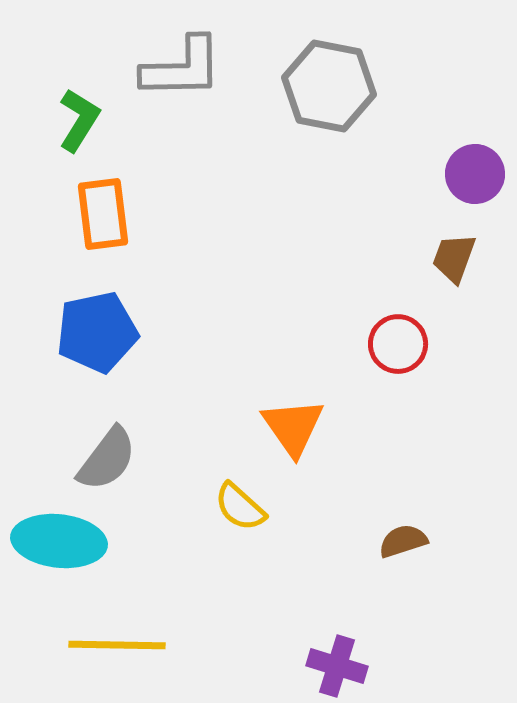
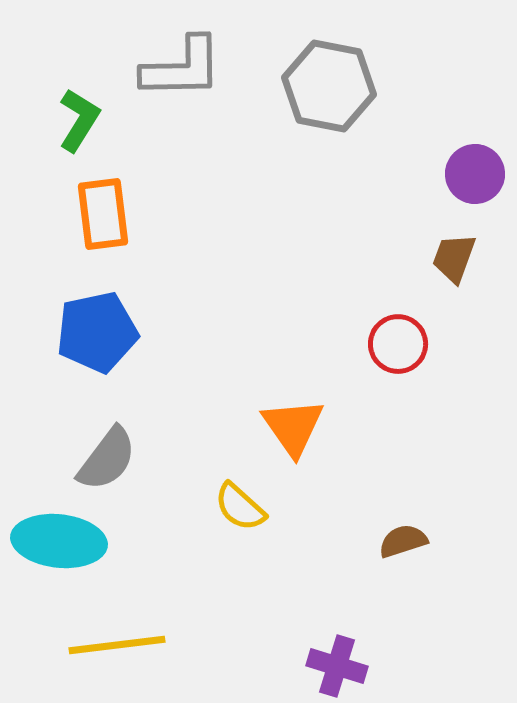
yellow line: rotated 8 degrees counterclockwise
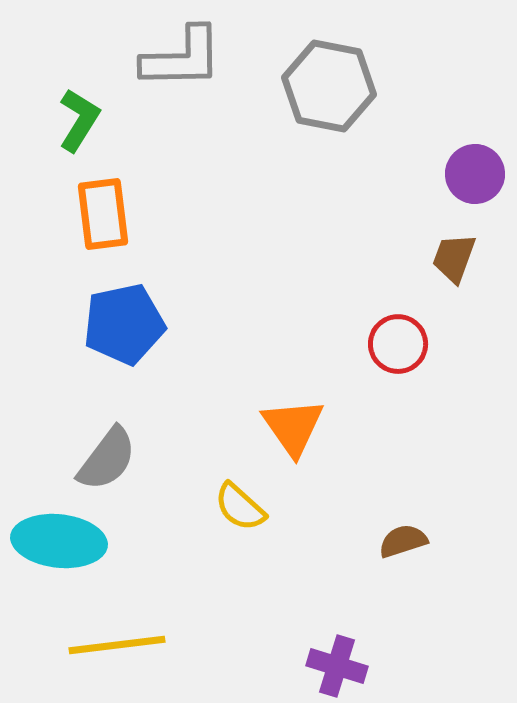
gray L-shape: moved 10 px up
blue pentagon: moved 27 px right, 8 px up
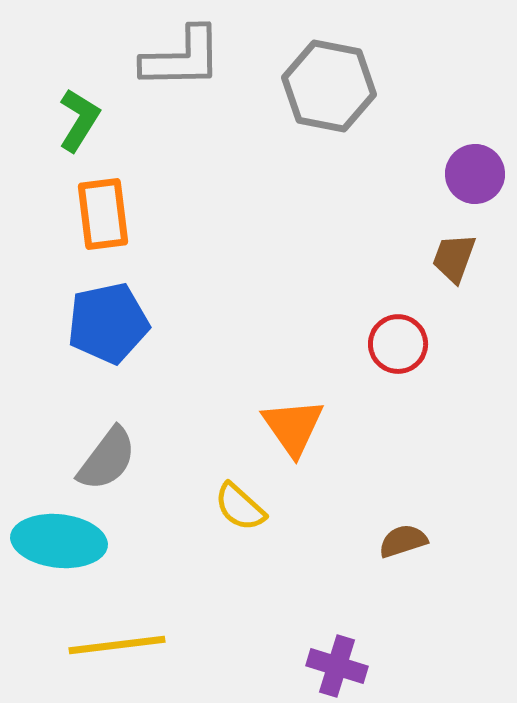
blue pentagon: moved 16 px left, 1 px up
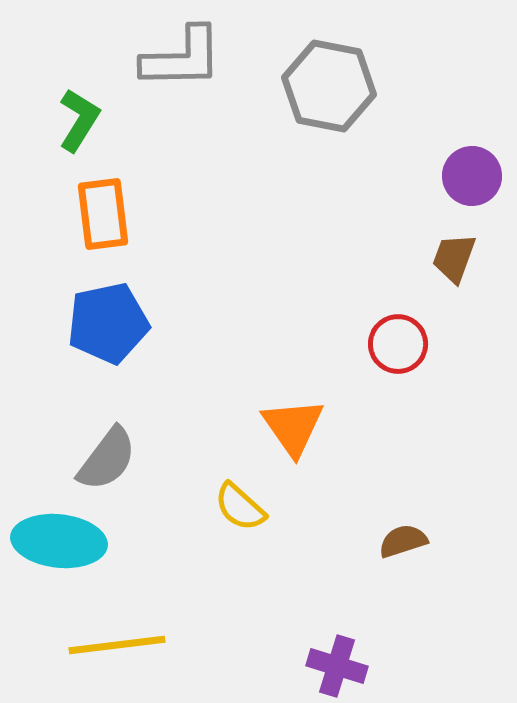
purple circle: moved 3 px left, 2 px down
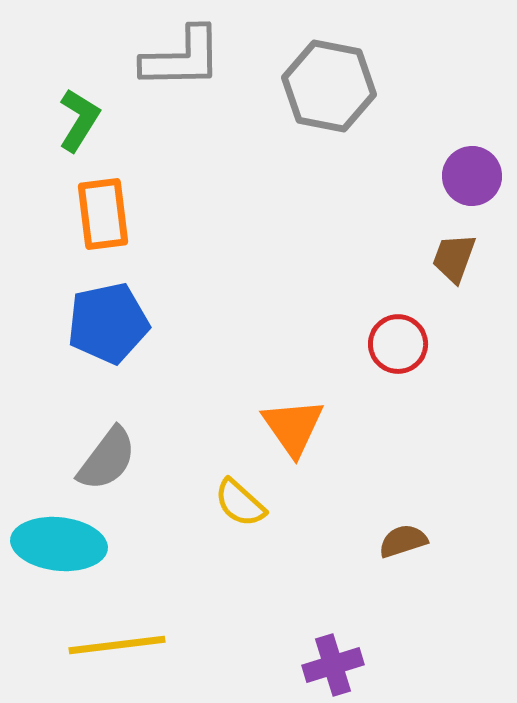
yellow semicircle: moved 4 px up
cyan ellipse: moved 3 px down
purple cross: moved 4 px left, 1 px up; rotated 34 degrees counterclockwise
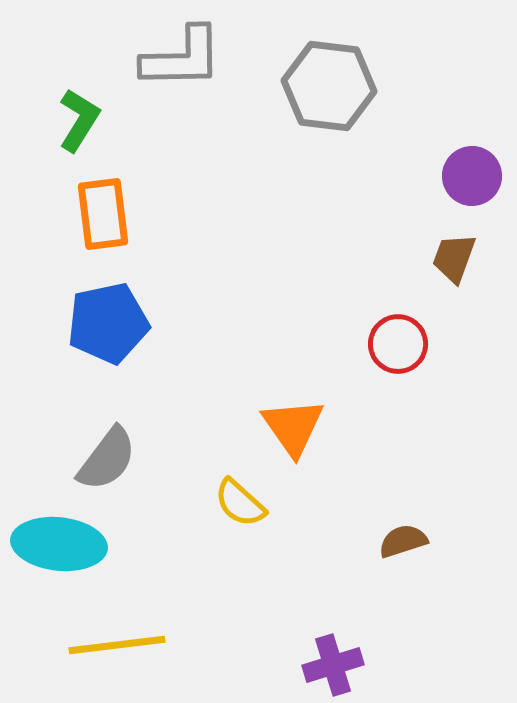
gray hexagon: rotated 4 degrees counterclockwise
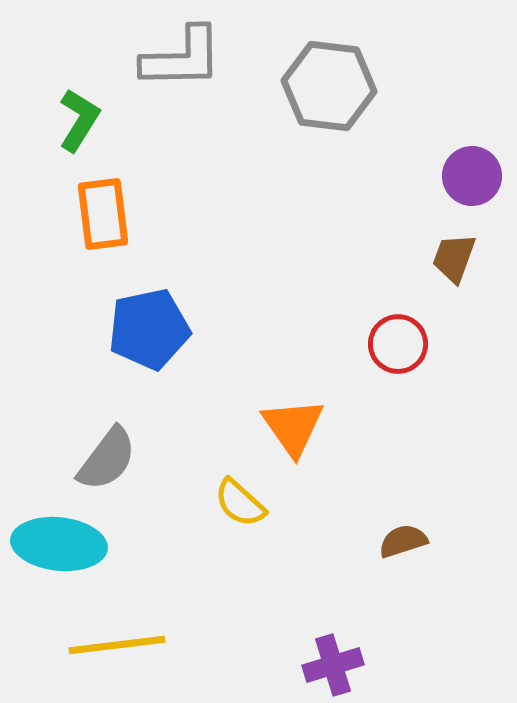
blue pentagon: moved 41 px right, 6 px down
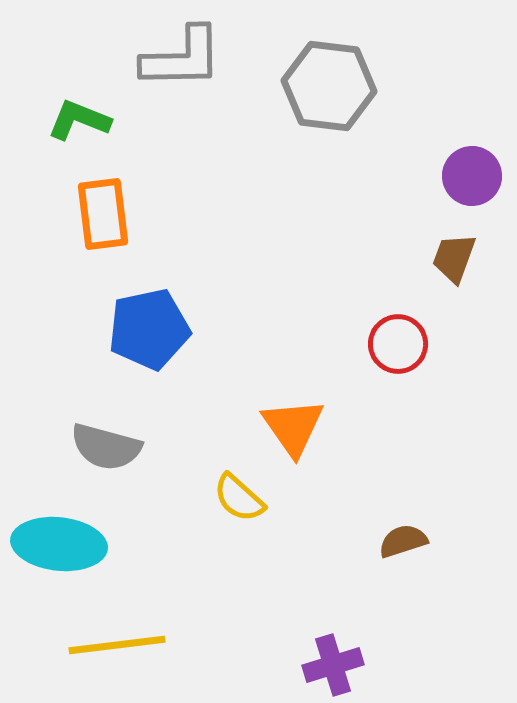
green L-shape: rotated 100 degrees counterclockwise
gray semicircle: moved 1 px left, 12 px up; rotated 68 degrees clockwise
yellow semicircle: moved 1 px left, 5 px up
